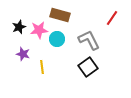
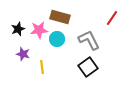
brown rectangle: moved 2 px down
black star: moved 1 px left, 2 px down
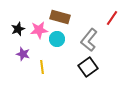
gray L-shape: rotated 115 degrees counterclockwise
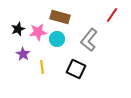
red line: moved 3 px up
pink star: moved 1 px left, 2 px down
purple star: rotated 16 degrees clockwise
black square: moved 12 px left, 2 px down; rotated 30 degrees counterclockwise
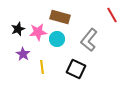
red line: rotated 63 degrees counterclockwise
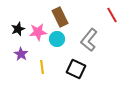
brown rectangle: rotated 48 degrees clockwise
purple star: moved 2 px left
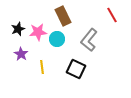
brown rectangle: moved 3 px right, 1 px up
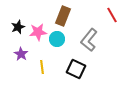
brown rectangle: rotated 48 degrees clockwise
black star: moved 2 px up
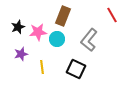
purple star: rotated 24 degrees clockwise
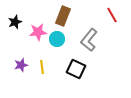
black star: moved 3 px left, 5 px up
purple star: moved 11 px down
